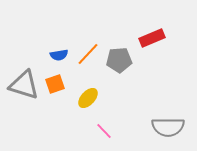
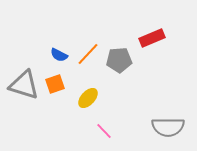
blue semicircle: rotated 36 degrees clockwise
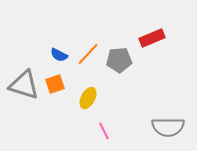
yellow ellipse: rotated 15 degrees counterclockwise
pink line: rotated 18 degrees clockwise
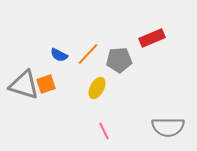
orange square: moved 9 px left
yellow ellipse: moved 9 px right, 10 px up
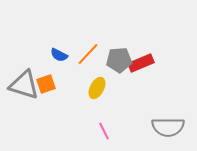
red rectangle: moved 11 px left, 25 px down
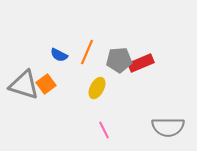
orange line: moved 1 px left, 2 px up; rotated 20 degrees counterclockwise
orange square: rotated 18 degrees counterclockwise
pink line: moved 1 px up
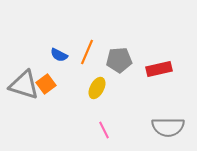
red rectangle: moved 18 px right, 6 px down; rotated 10 degrees clockwise
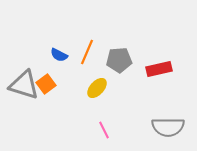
yellow ellipse: rotated 15 degrees clockwise
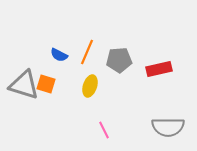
orange square: rotated 36 degrees counterclockwise
yellow ellipse: moved 7 px left, 2 px up; rotated 25 degrees counterclockwise
